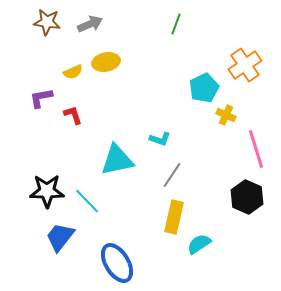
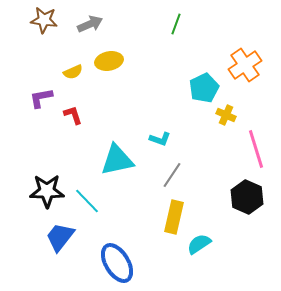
brown star: moved 3 px left, 2 px up
yellow ellipse: moved 3 px right, 1 px up
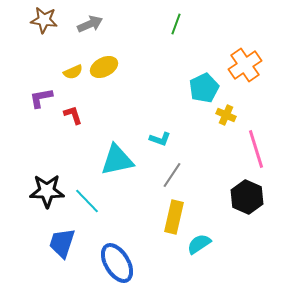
yellow ellipse: moved 5 px left, 6 px down; rotated 16 degrees counterclockwise
blue trapezoid: moved 2 px right, 6 px down; rotated 20 degrees counterclockwise
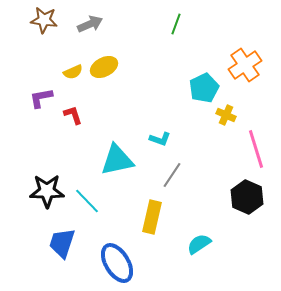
yellow rectangle: moved 22 px left
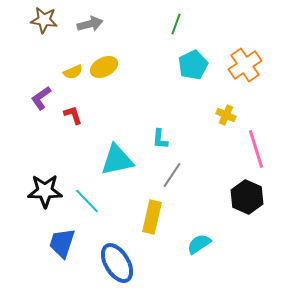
gray arrow: rotated 10 degrees clockwise
cyan pentagon: moved 11 px left, 23 px up
purple L-shape: rotated 25 degrees counterclockwise
cyan L-shape: rotated 75 degrees clockwise
black star: moved 2 px left
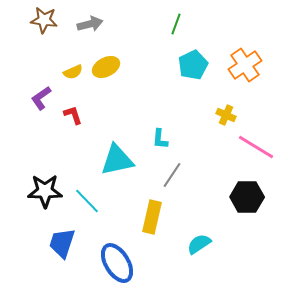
yellow ellipse: moved 2 px right
pink line: moved 2 px up; rotated 42 degrees counterclockwise
black hexagon: rotated 24 degrees counterclockwise
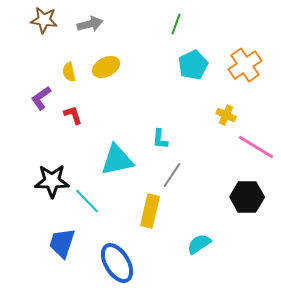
yellow semicircle: moved 4 px left; rotated 102 degrees clockwise
black star: moved 7 px right, 10 px up
yellow rectangle: moved 2 px left, 6 px up
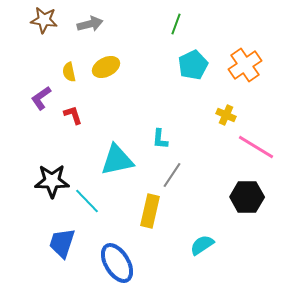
cyan semicircle: moved 3 px right, 1 px down
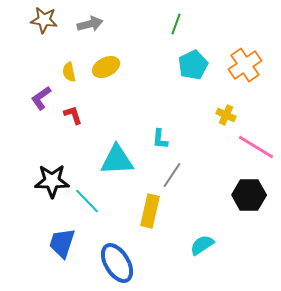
cyan triangle: rotated 9 degrees clockwise
black hexagon: moved 2 px right, 2 px up
